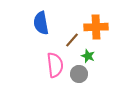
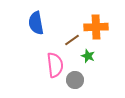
blue semicircle: moved 5 px left
brown line: rotated 14 degrees clockwise
gray circle: moved 4 px left, 6 px down
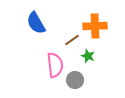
blue semicircle: rotated 20 degrees counterclockwise
orange cross: moved 1 px left, 1 px up
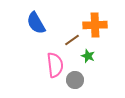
orange cross: moved 1 px up
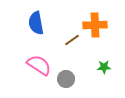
blue semicircle: rotated 20 degrees clockwise
green star: moved 16 px right, 11 px down; rotated 24 degrees counterclockwise
pink semicircle: moved 16 px left; rotated 50 degrees counterclockwise
gray circle: moved 9 px left, 1 px up
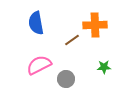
pink semicircle: rotated 60 degrees counterclockwise
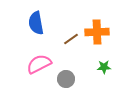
orange cross: moved 2 px right, 7 px down
brown line: moved 1 px left, 1 px up
pink semicircle: moved 1 px up
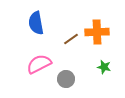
green star: rotated 16 degrees clockwise
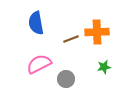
brown line: rotated 14 degrees clockwise
green star: rotated 24 degrees counterclockwise
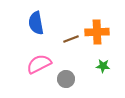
green star: moved 1 px left, 1 px up; rotated 16 degrees clockwise
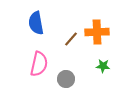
brown line: rotated 28 degrees counterclockwise
pink semicircle: rotated 130 degrees clockwise
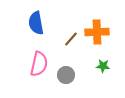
gray circle: moved 4 px up
